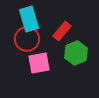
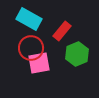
cyan rectangle: rotated 45 degrees counterclockwise
red circle: moved 4 px right, 9 px down
green hexagon: moved 1 px right, 1 px down
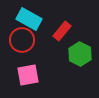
red circle: moved 9 px left, 8 px up
green hexagon: moved 3 px right; rotated 10 degrees counterclockwise
pink square: moved 11 px left, 12 px down
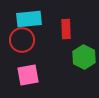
cyan rectangle: rotated 35 degrees counterclockwise
red rectangle: moved 4 px right, 2 px up; rotated 42 degrees counterclockwise
green hexagon: moved 4 px right, 3 px down
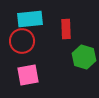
cyan rectangle: moved 1 px right
red circle: moved 1 px down
green hexagon: rotated 10 degrees counterclockwise
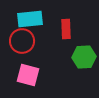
green hexagon: rotated 20 degrees counterclockwise
pink square: rotated 25 degrees clockwise
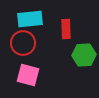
red circle: moved 1 px right, 2 px down
green hexagon: moved 2 px up
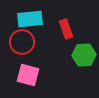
red rectangle: rotated 18 degrees counterclockwise
red circle: moved 1 px left, 1 px up
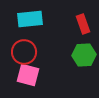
red rectangle: moved 17 px right, 5 px up
red circle: moved 2 px right, 10 px down
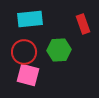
green hexagon: moved 25 px left, 5 px up
